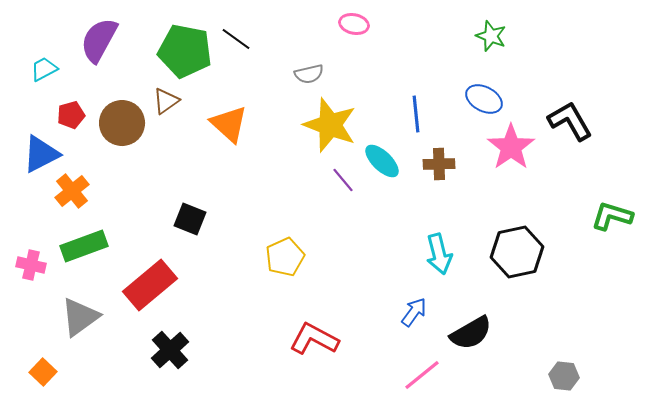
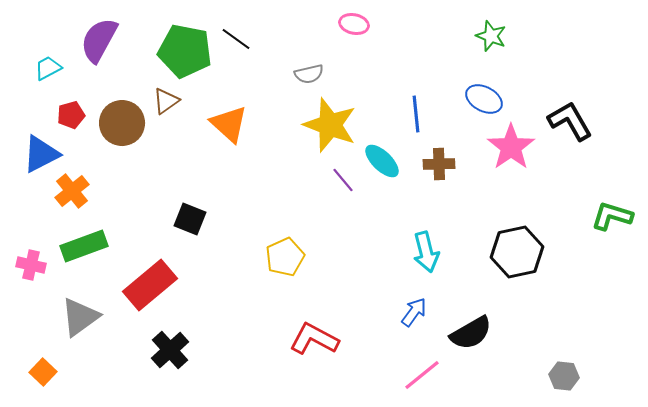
cyan trapezoid: moved 4 px right, 1 px up
cyan arrow: moved 13 px left, 2 px up
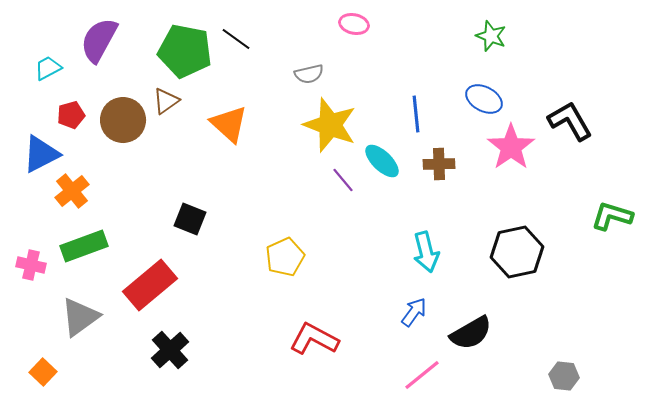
brown circle: moved 1 px right, 3 px up
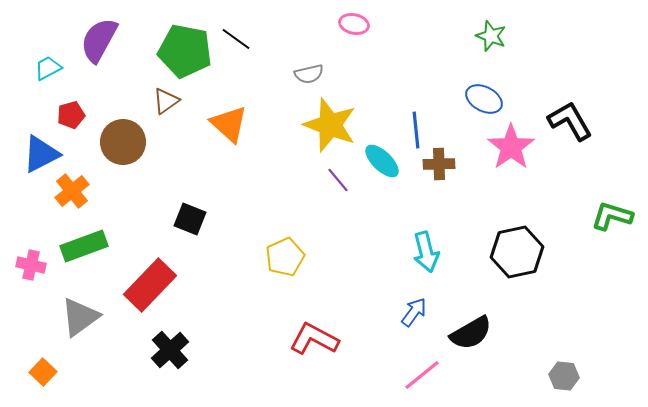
blue line: moved 16 px down
brown circle: moved 22 px down
purple line: moved 5 px left
red rectangle: rotated 6 degrees counterclockwise
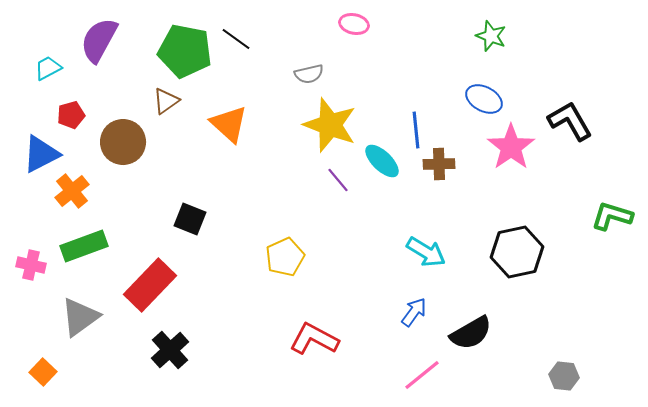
cyan arrow: rotated 45 degrees counterclockwise
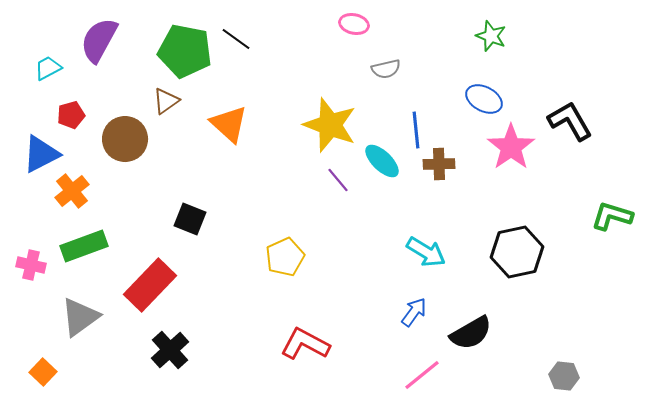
gray semicircle: moved 77 px right, 5 px up
brown circle: moved 2 px right, 3 px up
red L-shape: moved 9 px left, 5 px down
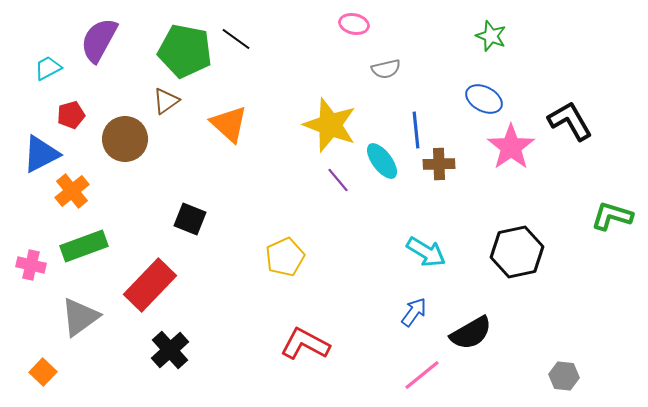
cyan ellipse: rotated 9 degrees clockwise
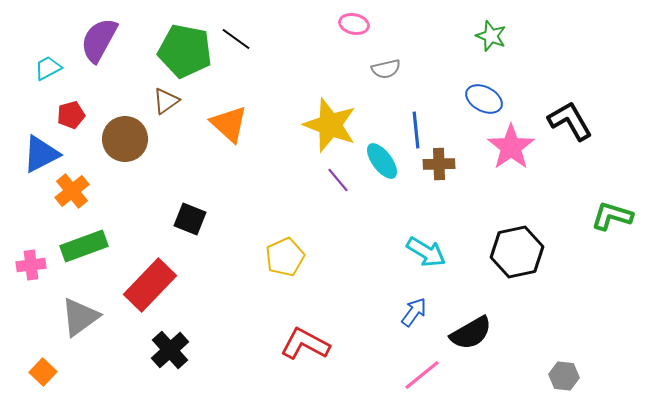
pink cross: rotated 20 degrees counterclockwise
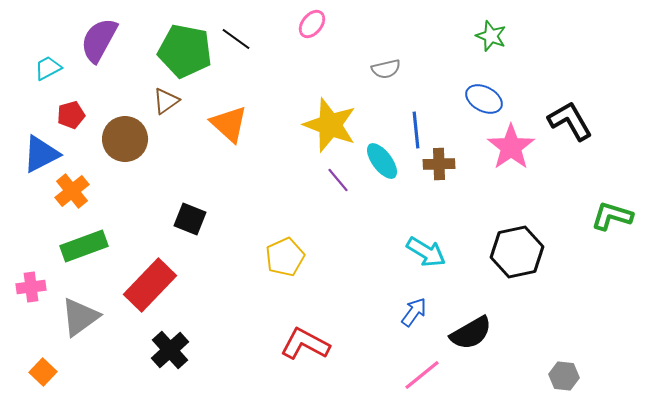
pink ellipse: moved 42 px left; rotated 64 degrees counterclockwise
pink cross: moved 22 px down
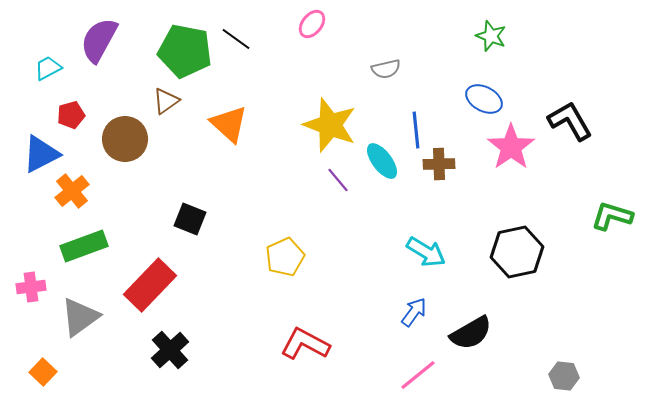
pink line: moved 4 px left
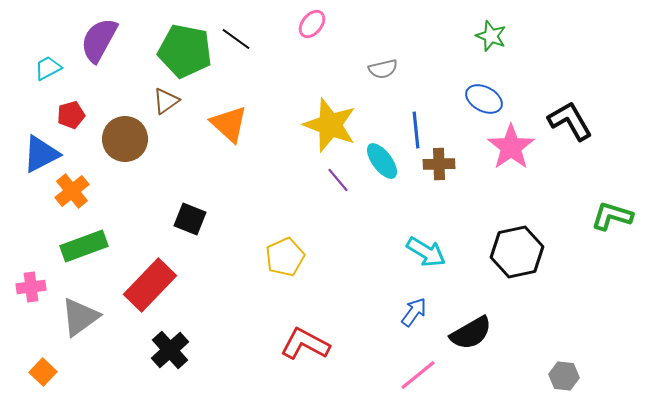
gray semicircle: moved 3 px left
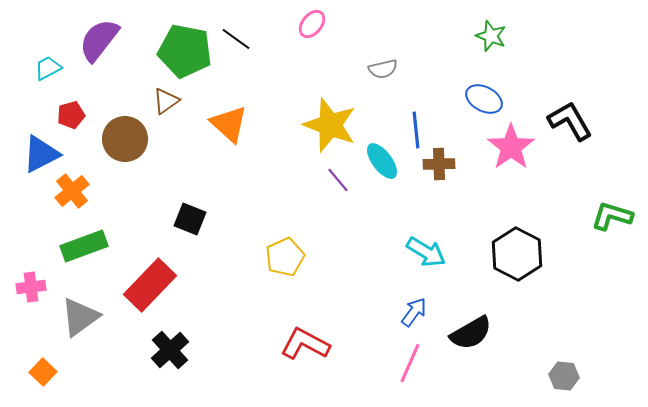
purple semicircle: rotated 9 degrees clockwise
black hexagon: moved 2 px down; rotated 21 degrees counterclockwise
pink line: moved 8 px left, 12 px up; rotated 27 degrees counterclockwise
